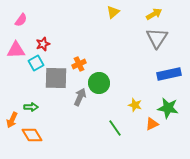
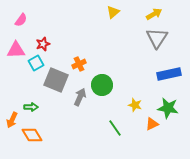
gray square: moved 2 px down; rotated 20 degrees clockwise
green circle: moved 3 px right, 2 px down
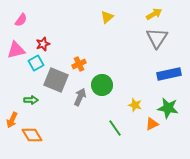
yellow triangle: moved 6 px left, 5 px down
pink triangle: rotated 12 degrees counterclockwise
green arrow: moved 7 px up
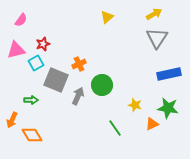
gray arrow: moved 2 px left, 1 px up
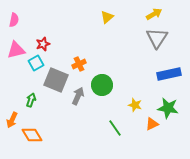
pink semicircle: moved 7 px left; rotated 24 degrees counterclockwise
green arrow: rotated 72 degrees counterclockwise
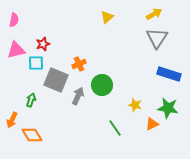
cyan square: rotated 28 degrees clockwise
blue rectangle: rotated 30 degrees clockwise
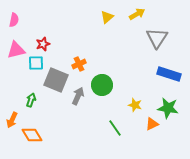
yellow arrow: moved 17 px left
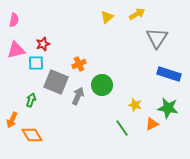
gray square: moved 2 px down
green line: moved 7 px right
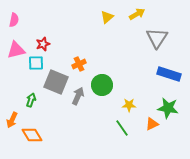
yellow star: moved 6 px left; rotated 16 degrees counterclockwise
